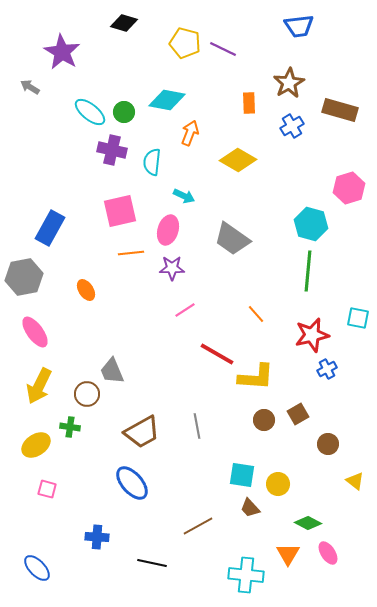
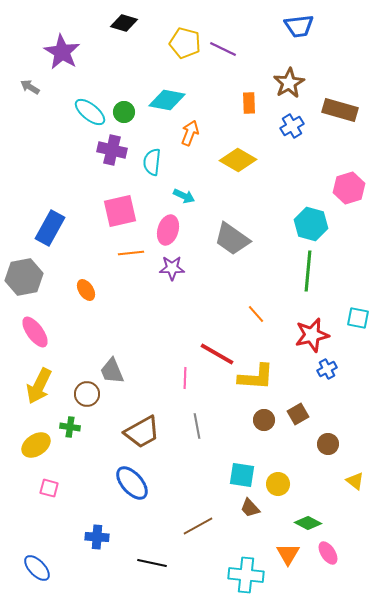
pink line at (185, 310): moved 68 px down; rotated 55 degrees counterclockwise
pink square at (47, 489): moved 2 px right, 1 px up
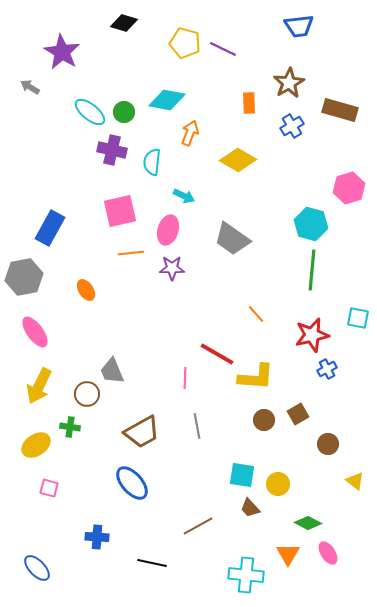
green line at (308, 271): moved 4 px right, 1 px up
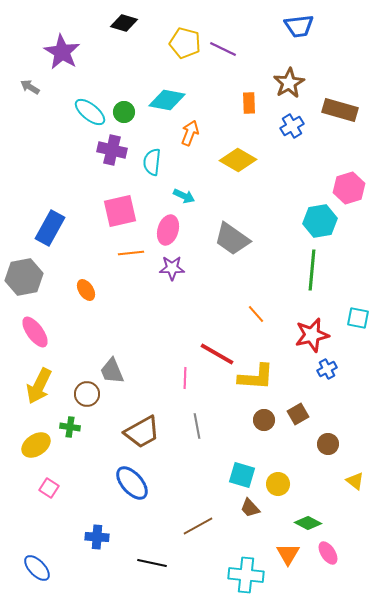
cyan hexagon at (311, 224): moved 9 px right, 3 px up; rotated 24 degrees counterclockwise
cyan square at (242, 475): rotated 8 degrees clockwise
pink square at (49, 488): rotated 18 degrees clockwise
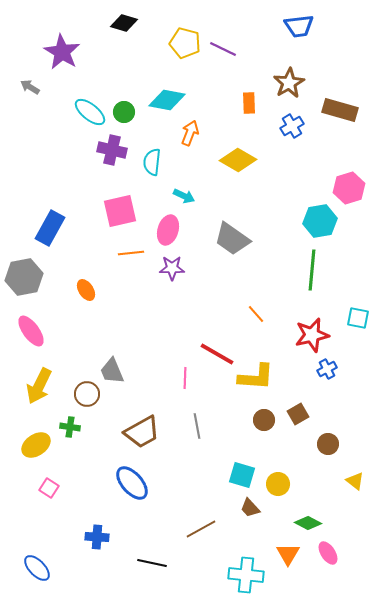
pink ellipse at (35, 332): moved 4 px left, 1 px up
brown line at (198, 526): moved 3 px right, 3 px down
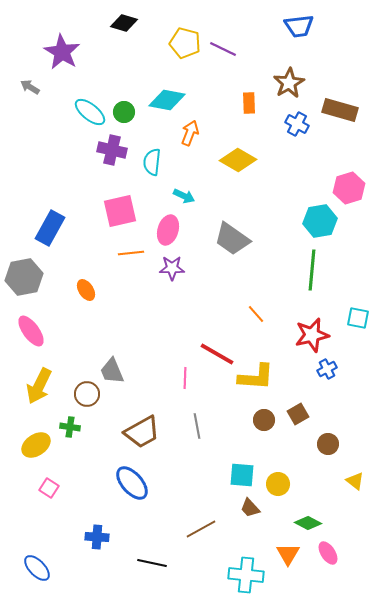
blue cross at (292, 126): moved 5 px right, 2 px up; rotated 30 degrees counterclockwise
cyan square at (242, 475): rotated 12 degrees counterclockwise
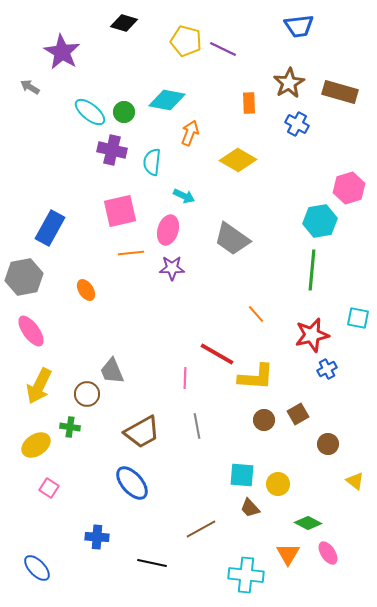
yellow pentagon at (185, 43): moved 1 px right, 2 px up
brown rectangle at (340, 110): moved 18 px up
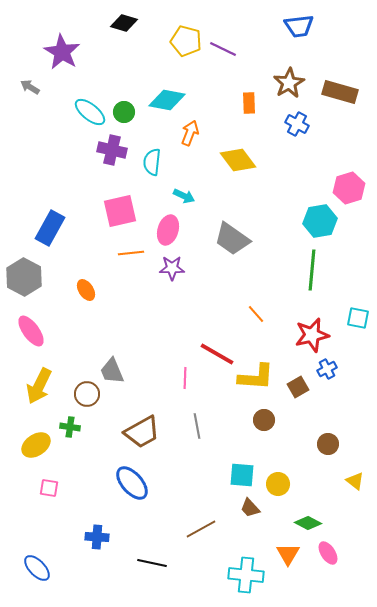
yellow diamond at (238, 160): rotated 24 degrees clockwise
gray hexagon at (24, 277): rotated 21 degrees counterclockwise
brown square at (298, 414): moved 27 px up
pink square at (49, 488): rotated 24 degrees counterclockwise
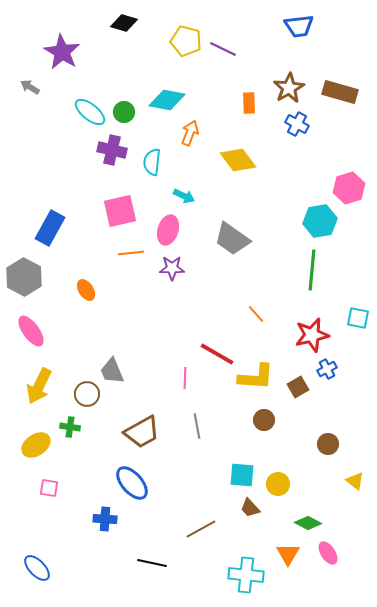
brown star at (289, 83): moved 5 px down
blue cross at (97, 537): moved 8 px right, 18 px up
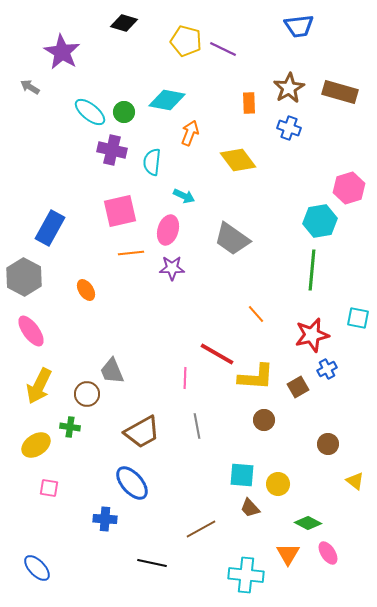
blue cross at (297, 124): moved 8 px left, 4 px down; rotated 10 degrees counterclockwise
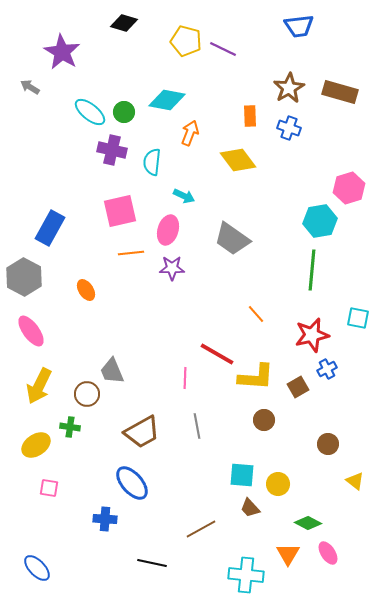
orange rectangle at (249, 103): moved 1 px right, 13 px down
